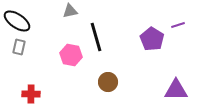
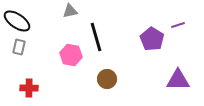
brown circle: moved 1 px left, 3 px up
purple triangle: moved 2 px right, 10 px up
red cross: moved 2 px left, 6 px up
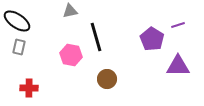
purple triangle: moved 14 px up
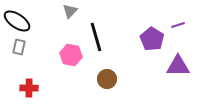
gray triangle: rotated 35 degrees counterclockwise
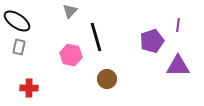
purple line: rotated 64 degrees counterclockwise
purple pentagon: moved 2 px down; rotated 20 degrees clockwise
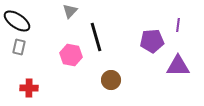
purple pentagon: rotated 15 degrees clockwise
brown circle: moved 4 px right, 1 px down
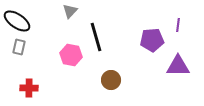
purple pentagon: moved 1 px up
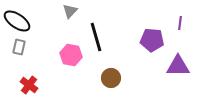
purple line: moved 2 px right, 2 px up
purple pentagon: rotated 10 degrees clockwise
brown circle: moved 2 px up
red cross: moved 3 px up; rotated 36 degrees clockwise
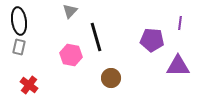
black ellipse: moved 2 px right; rotated 48 degrees clockwise
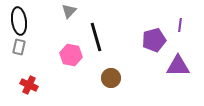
gray triangle: moved 1 px left
purple line: moved 2 px down
purple pentagon: moved 2 px right; rotated 20 degrees counterclockwise
red cross: rotated 12 degrees counterclockwise
